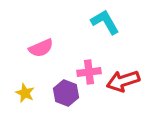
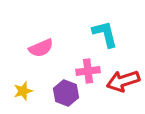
cyan L-shape: moved 12 px down; rotated 16 degrees clockwise
pink cross: moved 1 px left, 1 px up
yellow star: moved 2 px left, 2 px up; rotated 30 degrees clockwise
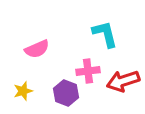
pink semicircle: moved 4 px left, 1 px down
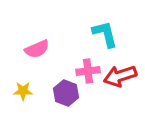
red arrow: moved 3 px left, 5 px up
yellow star: rotated 18 degrees clockwise
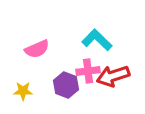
cyan L-shape: moved 8 px left, 6 px down; rotated 32 degrees counterclockwise
red arrow: moved 7 px left
purple hexagon: moved 8 px up
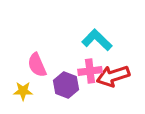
pink semicircle: moved 16 px down; rotated 90 degrees clockwise
pink cross: moved 2 px right
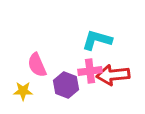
cyan L-shape: rotated 28 degrees counterclockwise
red arrow: moved 1 px up; rotated 12 degrees clockwise
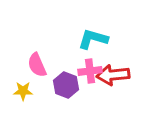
cyan L-shape: moved 4 px left, 1 px up
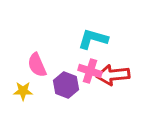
pink cross: rotated 25 degrees clockwise
